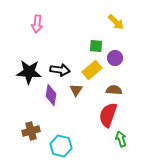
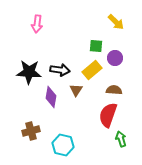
purple diamond: moved 2 px down
cyan hexagon: moved 2 px right, 1 px up
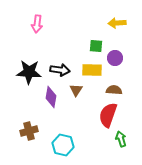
yellow arrow: moved 1 px right, 1 px down; rotated 132 degrees clockwise
yellow rectangle: rotated 42 degrees clockwise
brown cross: moved 2 px left
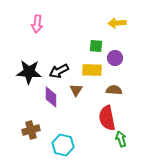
black arrow: moved 1 px left, 1 px down; rotated 144 degrees clockwise
purple diamond: rotated 10 degrees counterclockwise
red semicircle: moved 1 px left, 3 px down; rotated 30 degrees counterclockwise
brown cross: moved 2 px right, 1 px up
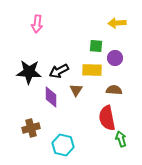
brown cross: moved 2 px up
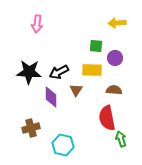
black arrow: moved 1 px down
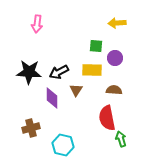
purple diamond: moved 1 px right, 1 px down
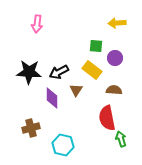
yellow rectangle: rotated 36 degrees clockwise
